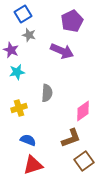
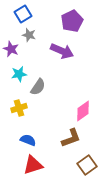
purple star: moved 1 px up
cyan star: moved 2 px right, 2 px down
gray semicircle: moved 9 px left, 6 px up; rotated 30 degrees clockwise
brown square: moved 3 px right, 4 px down
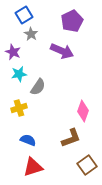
blue square: moved 1 px right, 1 px down
gray star: moved 2 px right, 1 px up; rotated 16 degrees clockwise
purple star: moved 2 px right, 3 px down
pink diamond: rotated 35 degrees counterclockwise
red triangle: moved 2 px down
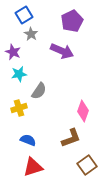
gray semicircle: moved 1 px right, 4 px down
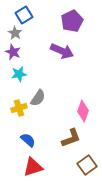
gray star: moved 16 px left, 1 px up
gray semicircle: moved 1 px left, 7 px down
blue semicircle: rotated 21 degrees clockwise
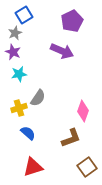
gray star: rotated 16 degrees clockwise
blue semicircle: moved 7 px up
brown square: moved 2 px down
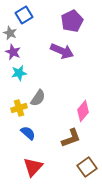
gray star: moved 5 px left; rotated 24 degrees counterclockwise
cyan star: moved 1 px up
pink diamond: rotated 20 degrees clockwise
red triangle: rotated 30 degrees counterclockwise
